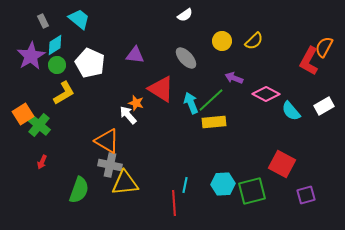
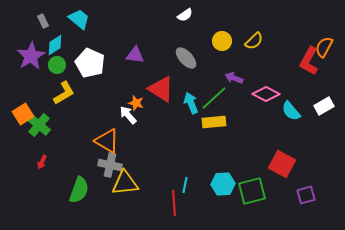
green line: moved 3 px right, 2 px up
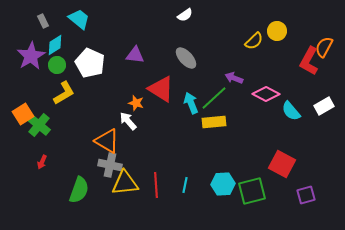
yellow circle: moved 55 px right, 10 px up
white arrow: moved 6 px down
red line: moved 18 px left, 18 px up
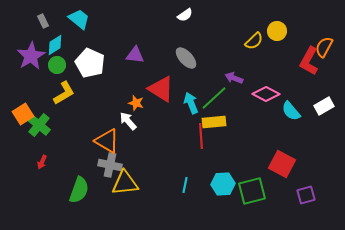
red line: moved 45 px right, 49 px up
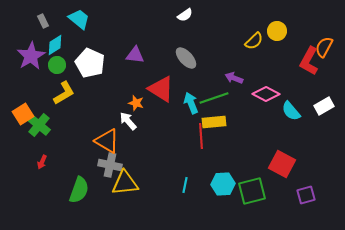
green line: rotated 24 degrees clockwise
